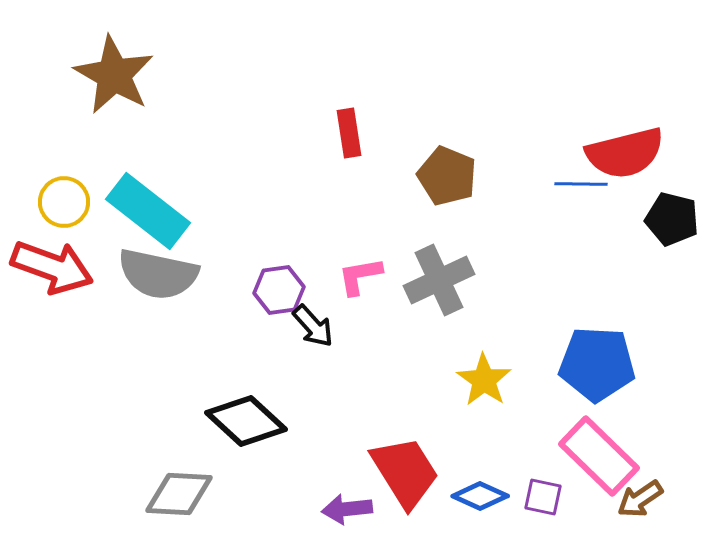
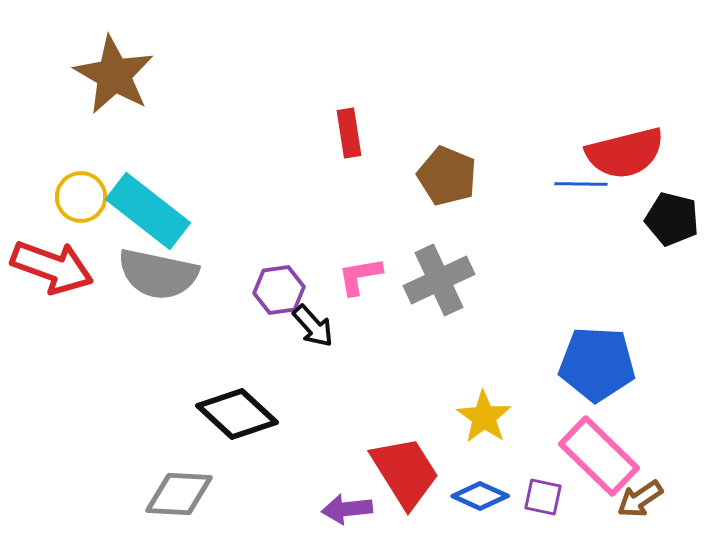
yellow circle: moved 17 px right, 5 px up
yellow star: moved 37 px down
black diamond: moved 9 px left, 7 px up
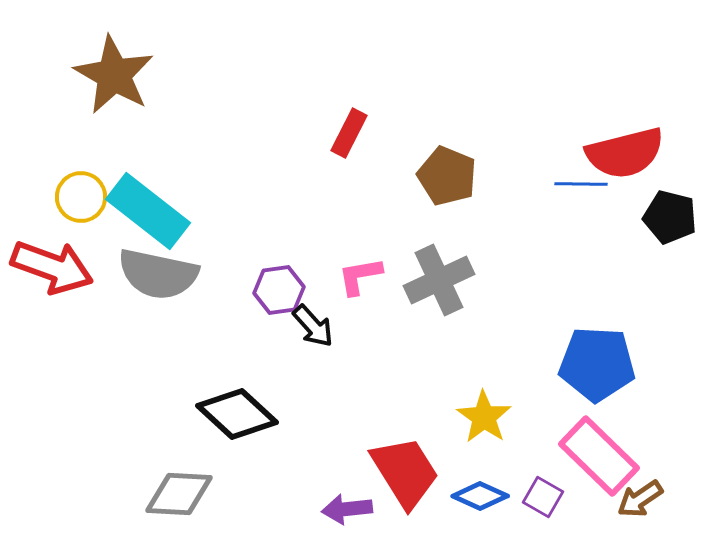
red rectangle: rotated 36 degrees clockwise
black pentagon: moved 2 px left, 2 px up
purple square: rotated 18 degrees clockwise
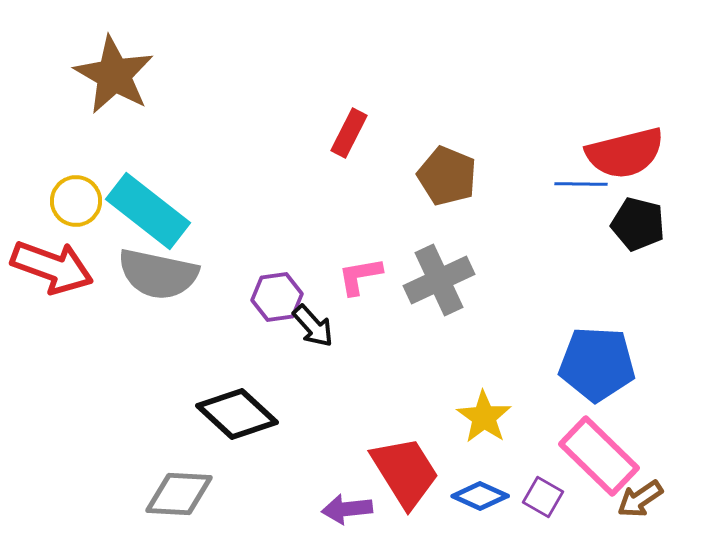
yellow circle: moved 5 px left, 4 px down
black pentagon: moved 32 px left, 7 px down
purple hexagon: moved 2 px left, 7 px down
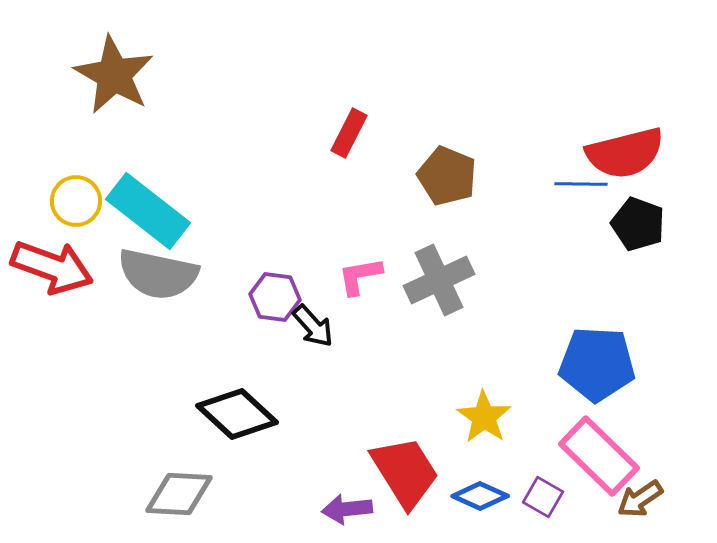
black pentagon: rotated 6 degrees clockwise
purple hexagon: moved 2 px left; rotated 15 degrees clockwise
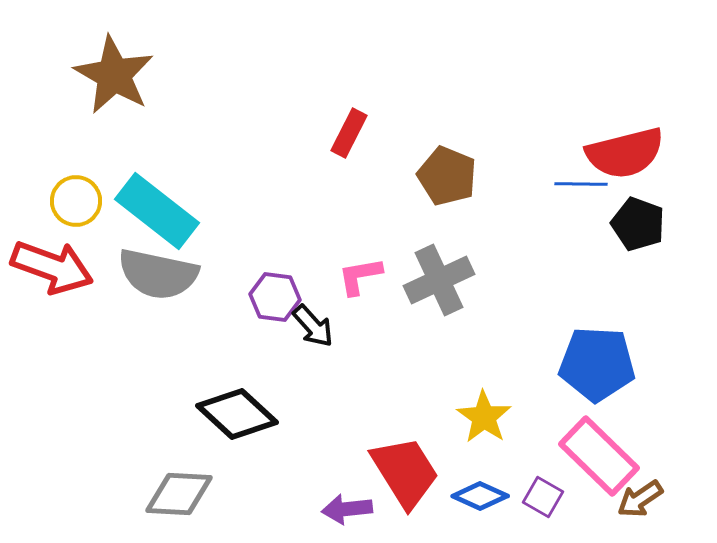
cyan rectangle: moved 9 px right
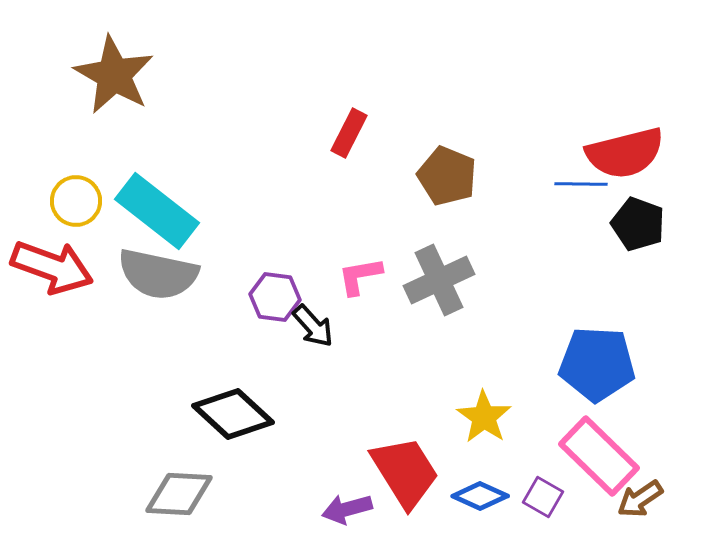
black diamond: moved 4 px left
purple arrow: rotated 9 degrees counterclockwise
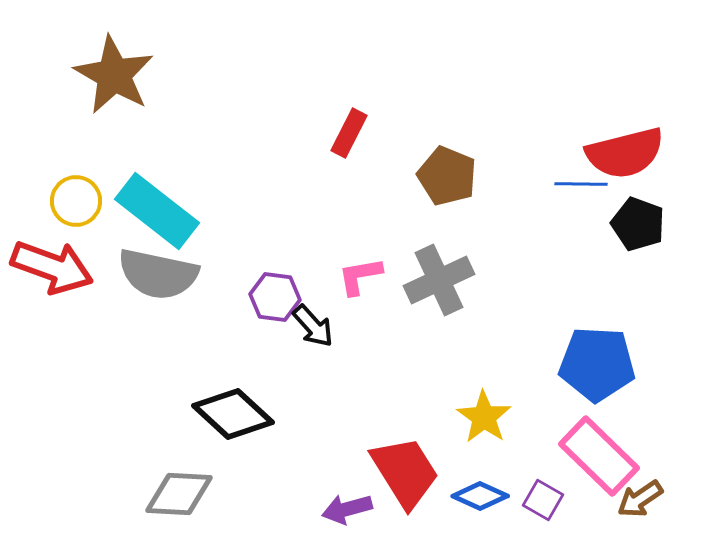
purple square: moved 3 px down
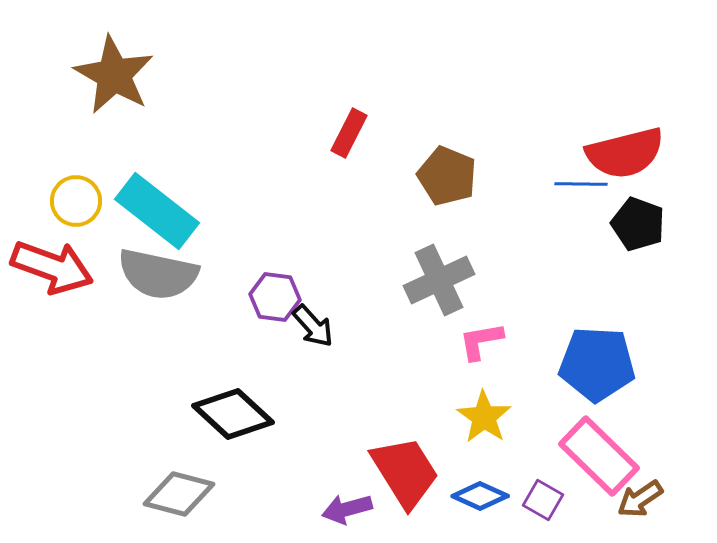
pink L-shape: moved 121 px right, 65 px down
gray diamond: rotated 12 degrees clockwise
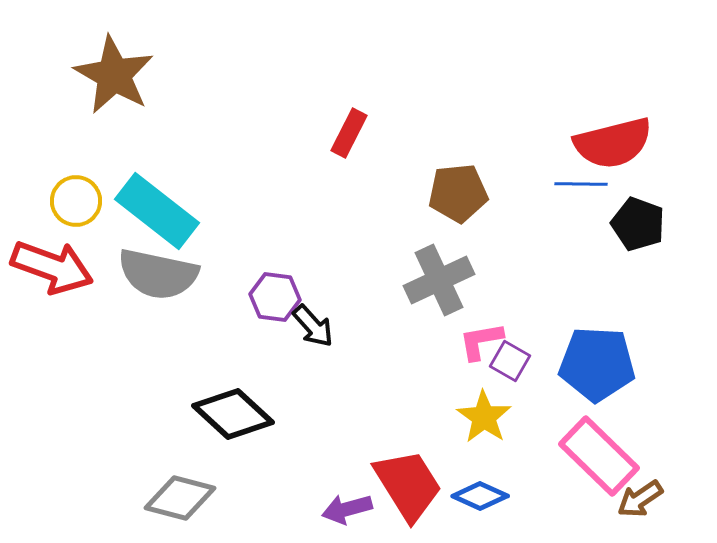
red semicircle: moved 12 px left, 10 px up
brown pentagon: moved 11 px right, 17 px down; rotated 28 degrees counterclockwise
red trapezoid: moved 3 px right, 13 px down
gray diamond: moved 1 px right, 4 px down
purple square: moved 33 px left, 139 px up
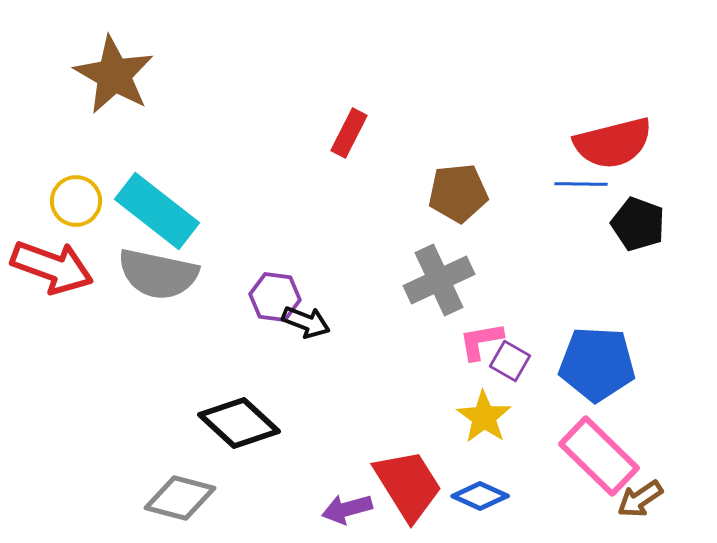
black arrow: moved 7 px left, 4 px up; rotated 27 degrees counterclockwise
black diamond: moved 6 px right, 9 px down
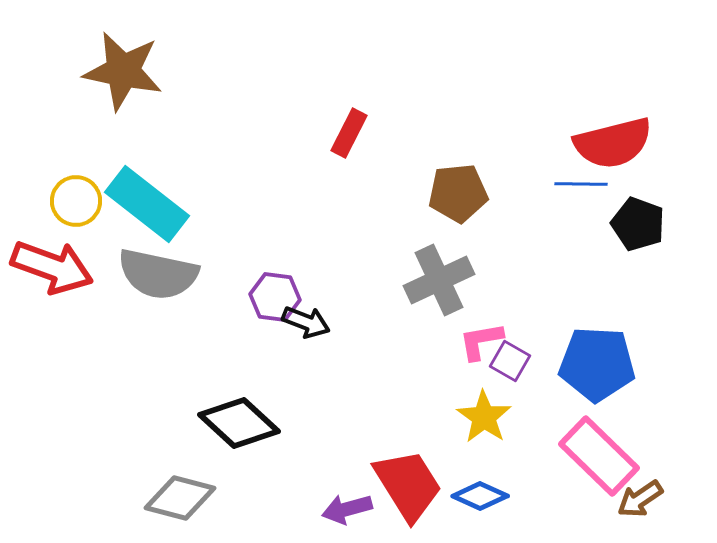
brown star: moved 9 px right, 4 px up; rotated 18 degrees counterclockwise
cyan rectangle: moved 10 px left, 7 px up
